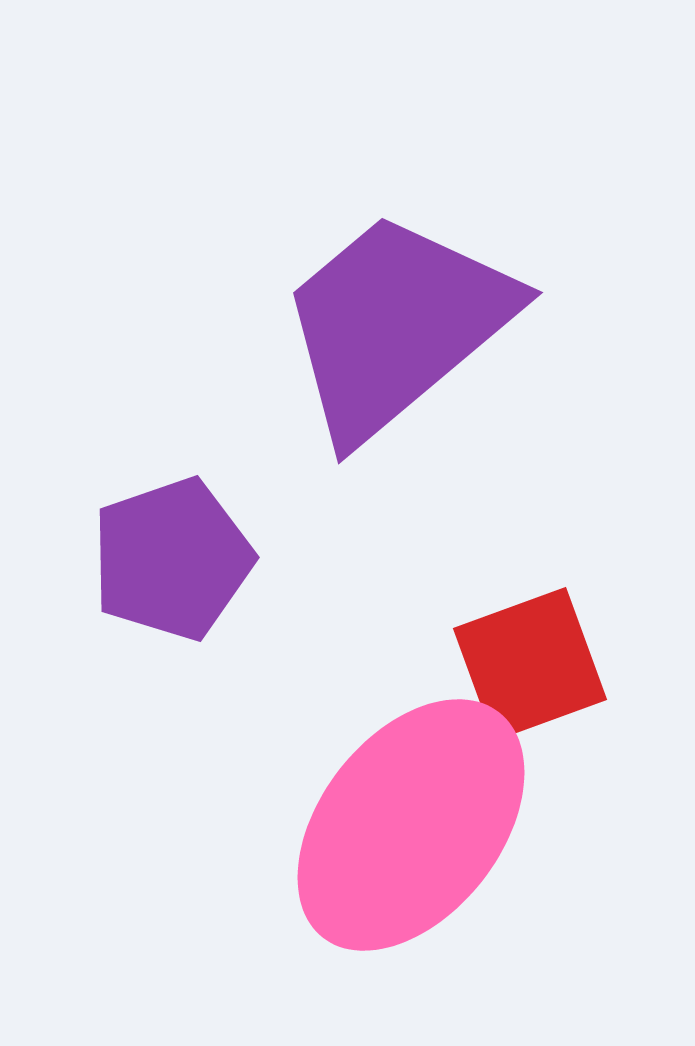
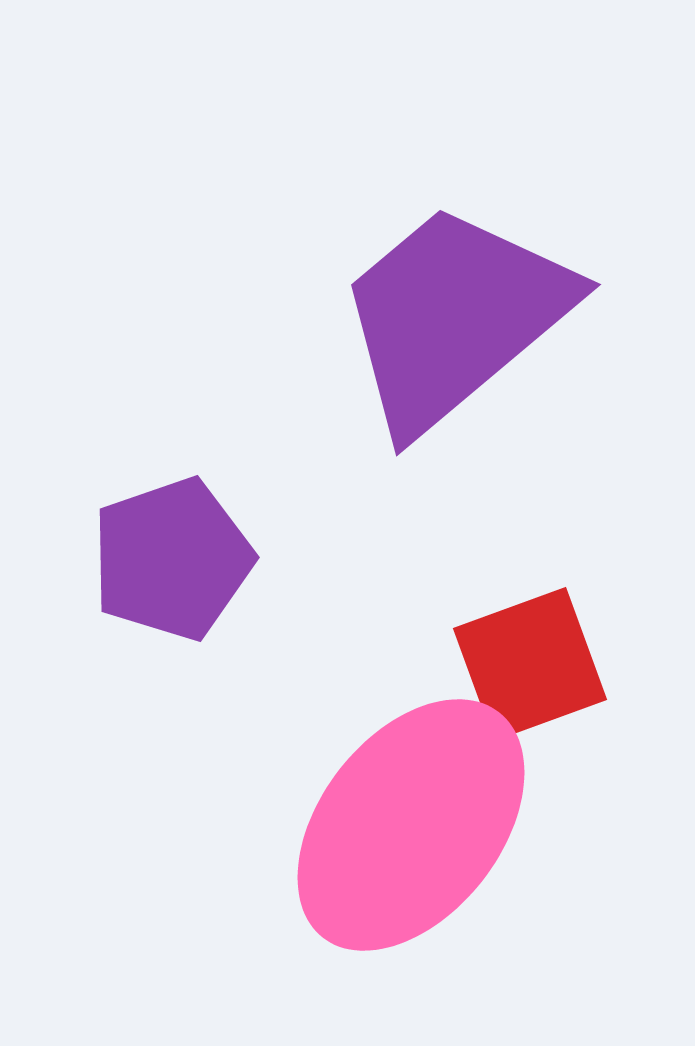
purple trapezoid: moved 58 px right, 8 px up
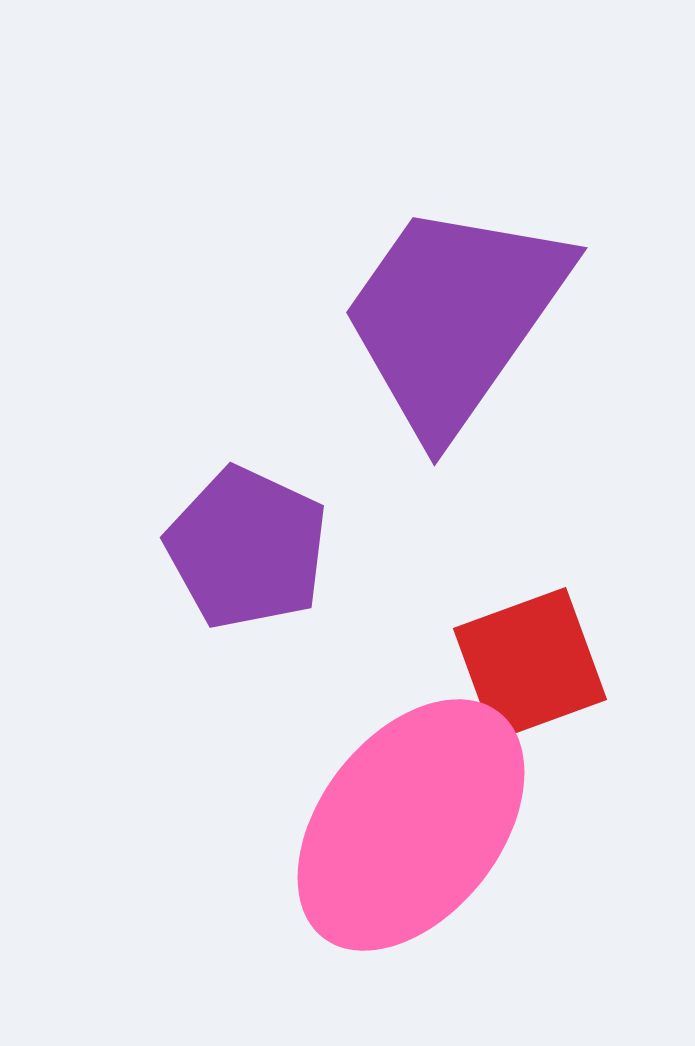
purple trapezoid: rotated 15 degrees counterclockwise
purple pentagon: moved 75 px right, 11 px up; rotated 28 degrees counterclockwise
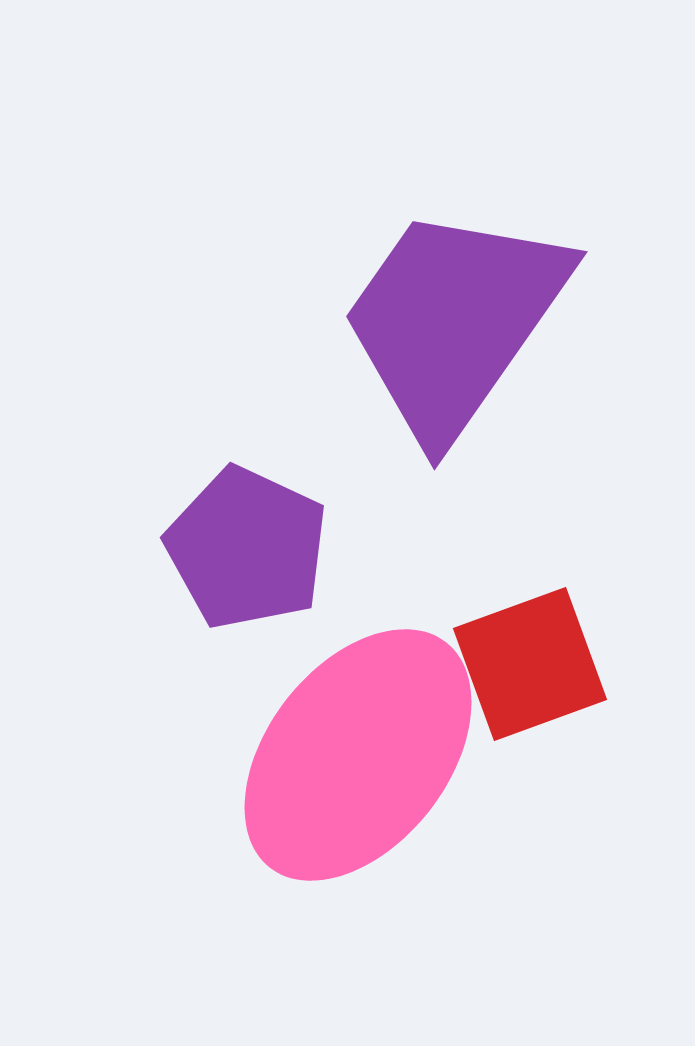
purple trapezoid: moved 4 px down
pink ellipse: moved 53 px left, 70 px up
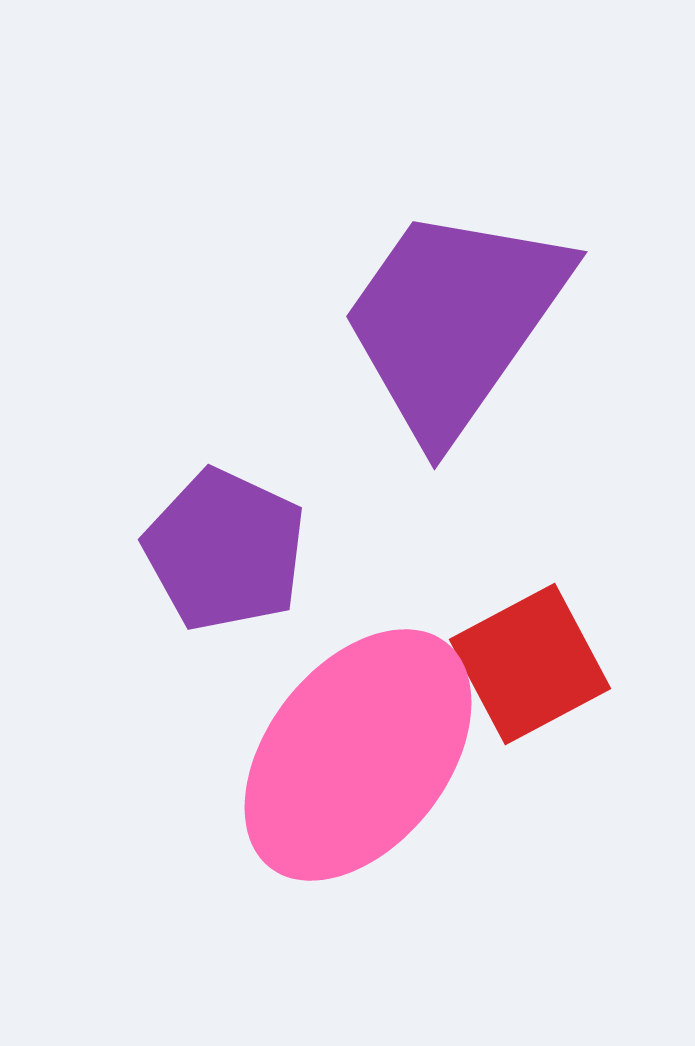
purple pentagon: moved 22 px left, 2 px down
red square: rotated 8 degrees counterclockwise
